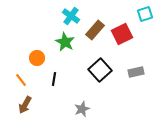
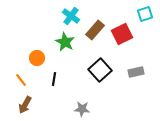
gray star: rotated 28 degrees clockwise
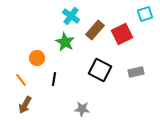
black square: rotated 20 degrees counterclockwise
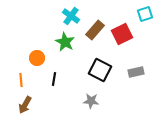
orange line: rotated 32 degrees clockwise
gray star: moved 9 px right, 8 px up
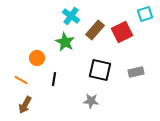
red square: moved 2 px up
black square: rotated 15 degrees counterclockwise
orange line: rotated 56 degrees counterclockwise
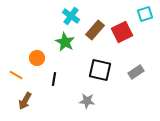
gray rectangle: rotated 21 degrees counterclockwise
orange line: moved 5 px left, 5 px up
gray star: moved 4 px left
brown arrow: moved 4 px up
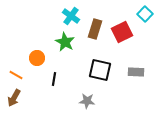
cyan square: rotated 28 degrees counterclockwise
brown rectangle: moved 1 px up; rotated 24 degrees counterclockwise
gray rectangle: rotated 35 degrees clockwise
brown arrow: moved 11 px left, 3 px up
